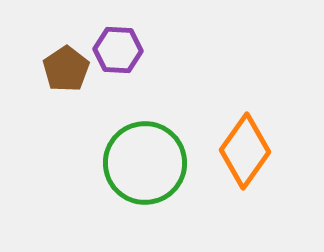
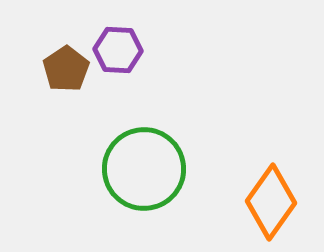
orange diamond: moved 26 px right, 51 px down
green circle: moved 1 px left, 6 px down
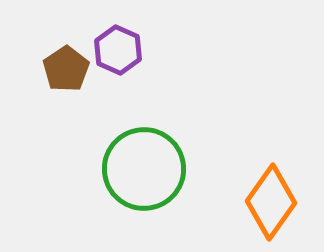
purple hexagon: rotated 21 degrees clockwise
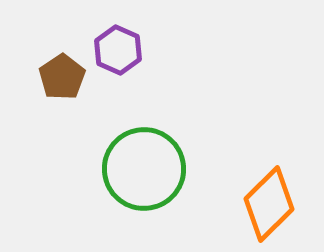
brown pentagon: moved 4 px left, 8 px down
orange diamond: moved 2 px left, 2 px down; rotated 10 degrees clockwise
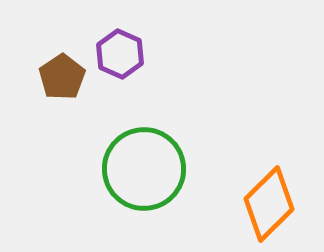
purple hexagon: moved 2 px right, 4 px down
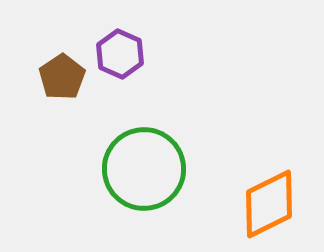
orange diamond: rotated 18 degrees clockwise
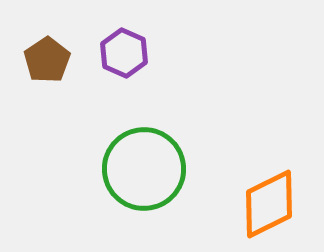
purple hexagon: moved 4 px right, 1 px up
brown pentagon: moved 15 px left, 17 px up
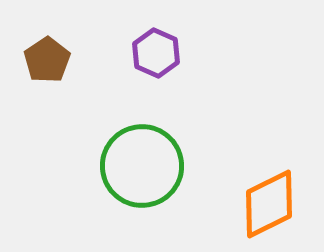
purple hexagon: moved 32 px right
green circle: moved 2 px left, 3 px up
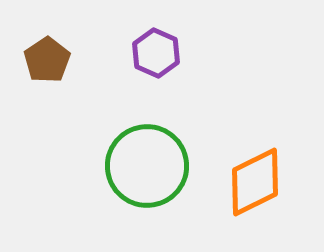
green circle: moved 5 px right
orange diamond: moved 14 px left, 22 px up
